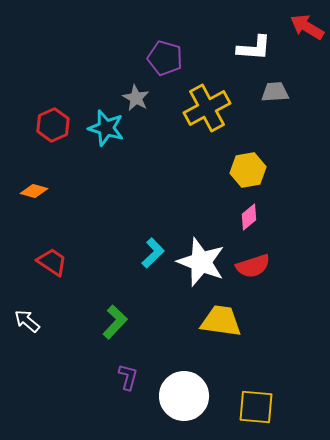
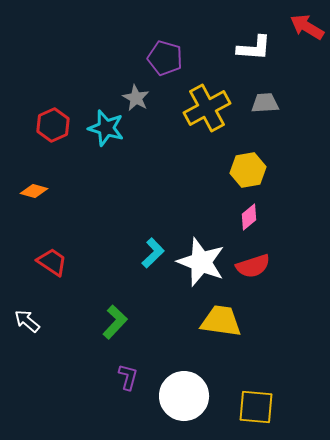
gray trapezoid: moved 10 px left, 11 px down
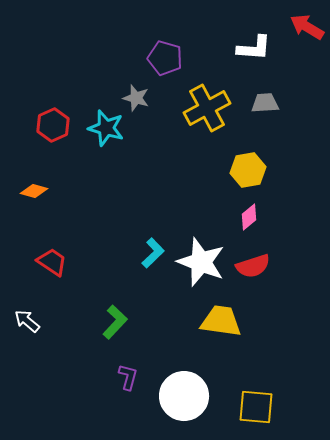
gray star: rotated 12 degrees counterclockwise
